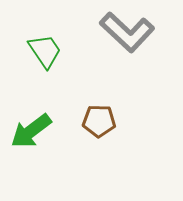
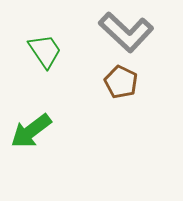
gray L-shape: moved 1 px left
brown pentagon: moved 22 px right, 39 px up; rotated 24 degrees clockwise
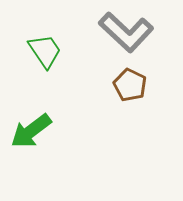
brown pentagon: moved 9 px right, 3 px down
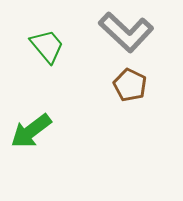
green trapezoid: moved 2 px right, 5 px up; rotated 6 degrees counterclockwise
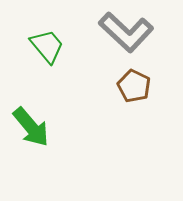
brown pentagon: moved 4 px right, 1 px down
green arrow: moved 4 px up; rotated 93 degrees counterclockwise
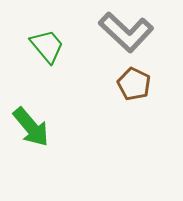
brown pentagon: moved 2 px up
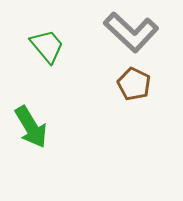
gray L-shape: moved 5 px right
green arrow: rotated 9 degrees clockwise
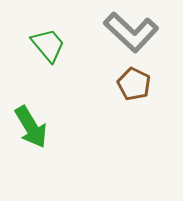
green trapezoid: moved 1 px right, 1 px up
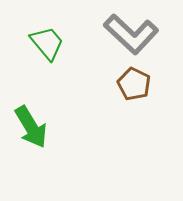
gray L-shape: moved 2 px down
green trapezoid: moved 1 px left, 2 px up
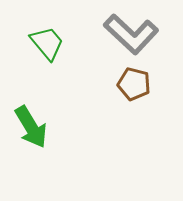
brown pentagon: rotated 12 degrees counterclockwise
